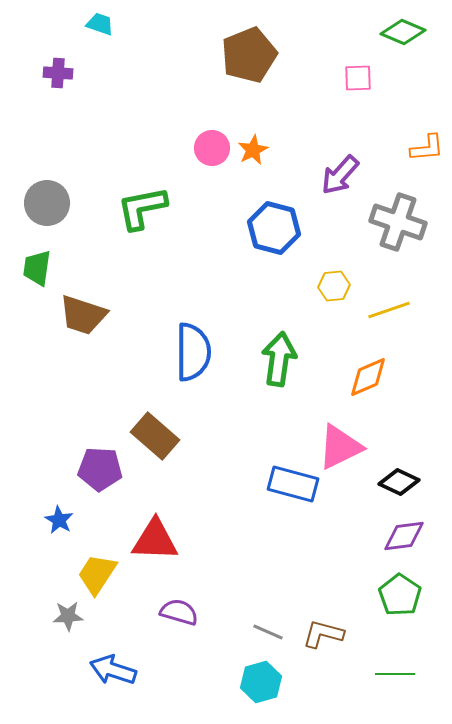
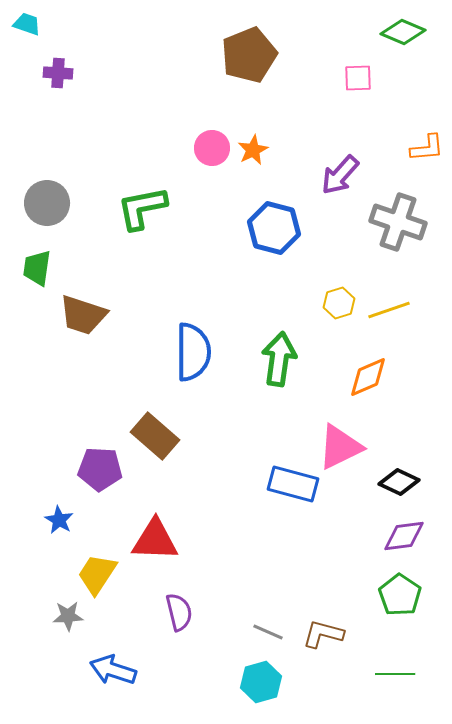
cyan trapezoid: moved 73 px left
yellow hexagon: moved 5 px right, 17 px down; rotated 12 degrees counterclockwise
purple semicircle: rotated 60 degrees clockwise
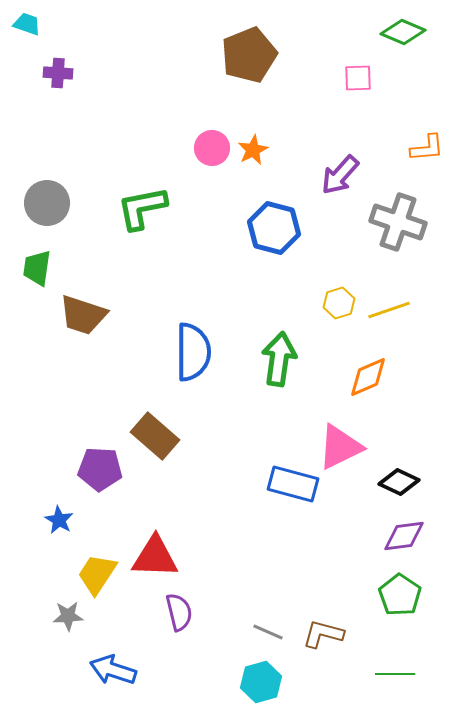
red triangle: moved 17 px down
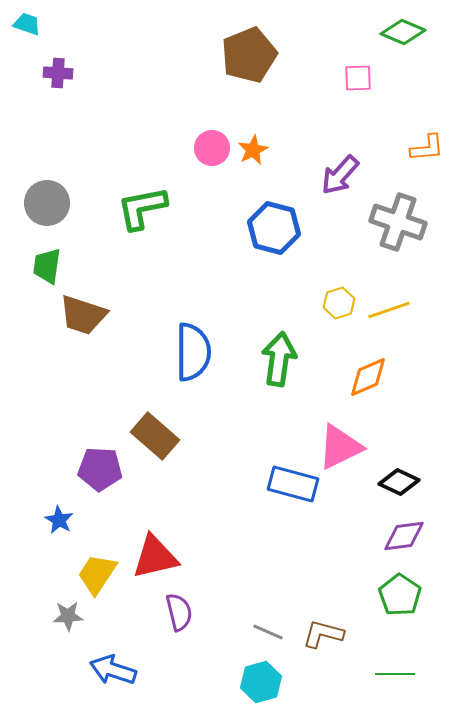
green trapezoid: moved 10 px right, 2 px up
red triangle: rotated 15 degrees counterclockwise
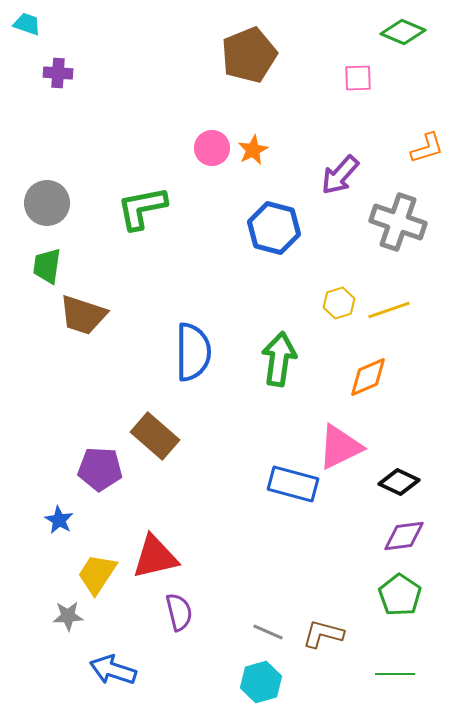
orange L-shape: rotated 12 degrees counterclockwise
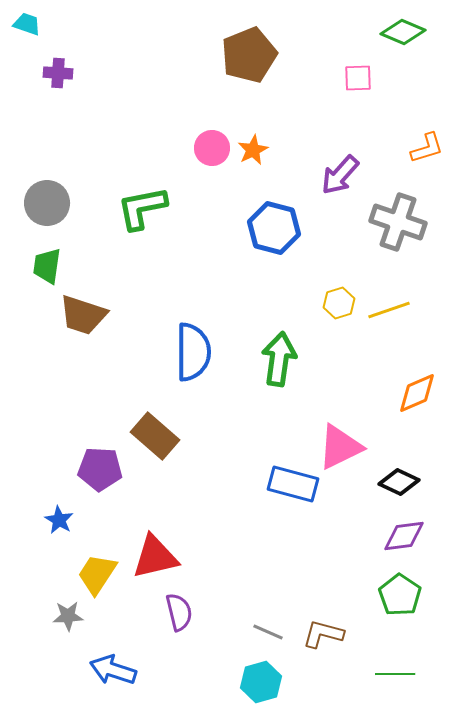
orange diamond: moved 49 px right, 16 px down
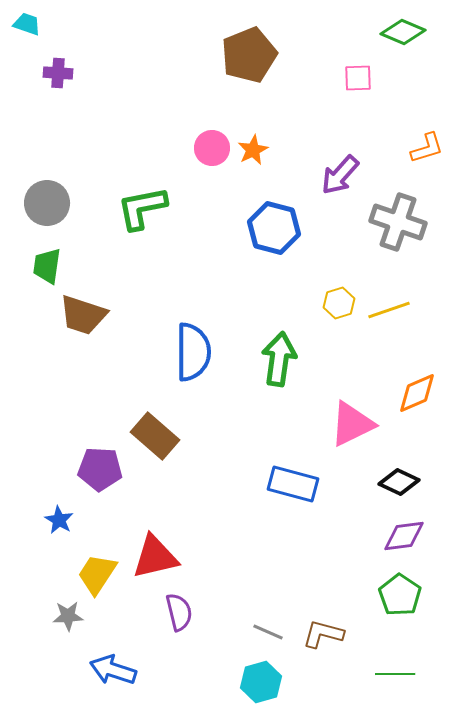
pink triangle: moved 12 px right, 23 px up
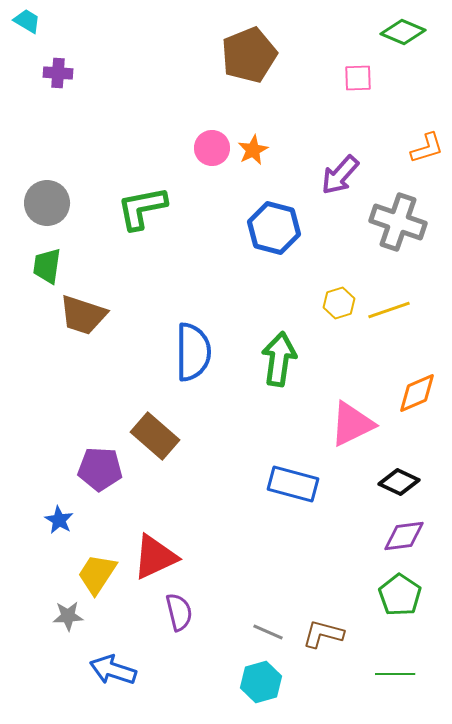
cyan trapezoid: moved 3 px up; rotated 12 degrees clockwise
red triangle: rotated 12 degrees counterclockwise
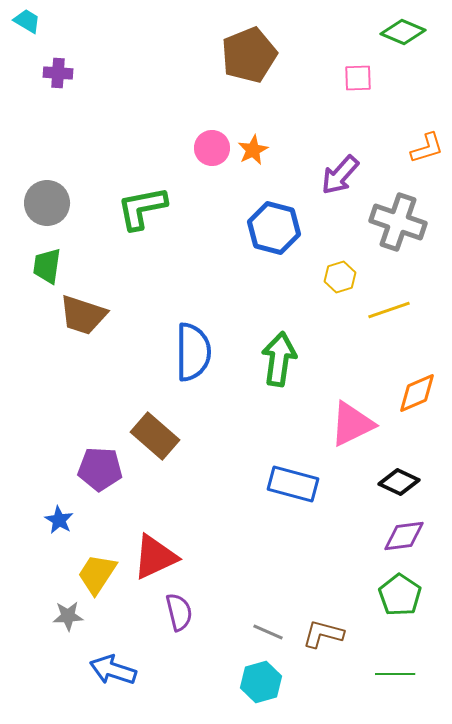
yellow hexagon: moved 1 px right, 26 px up
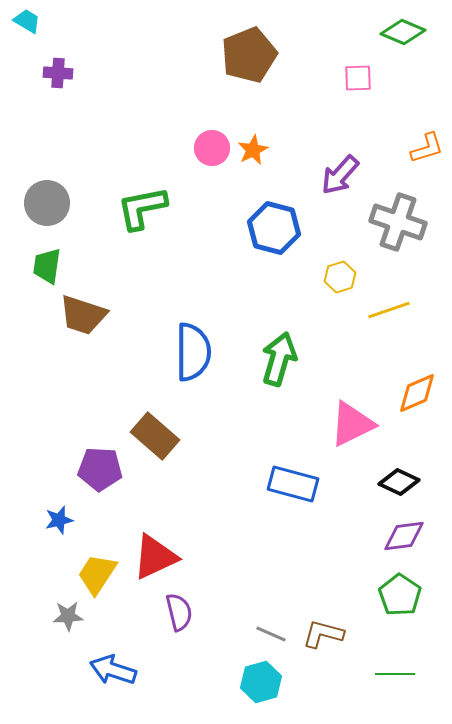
green arrow: rotated 8 degrees clockwise
blue star: rotated 28 degrees clockwise
gray line: moved 3 px right, 2 px down
